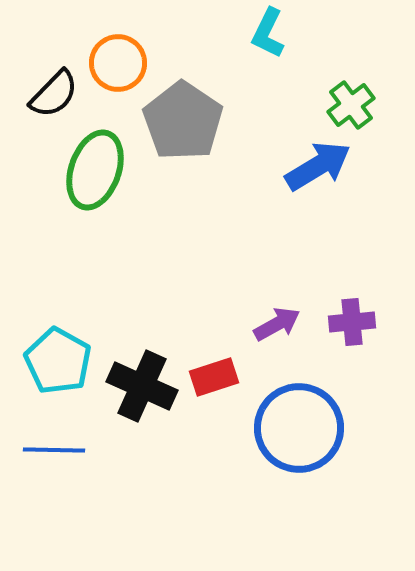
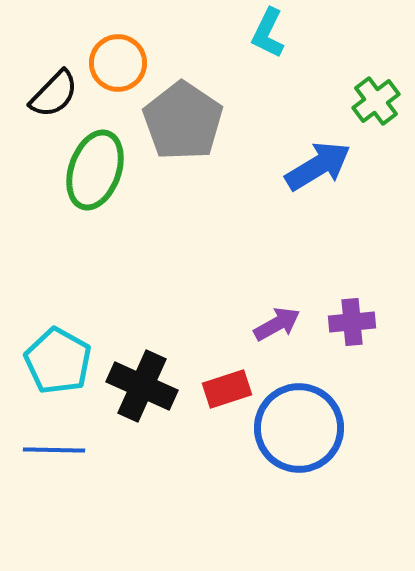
green cross: moved 25 px right, 4 px up
red rectangle: moved 13 px right, 12 px down
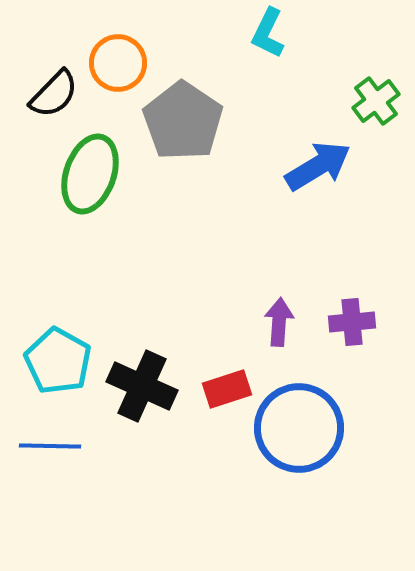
green ellipse: moved 5 px left, 4 px down
purple arrow: moved 2 px right, 2 px up; rotated 57 degrees counterclockwise
blue line: moved 4 px left, 4 px up
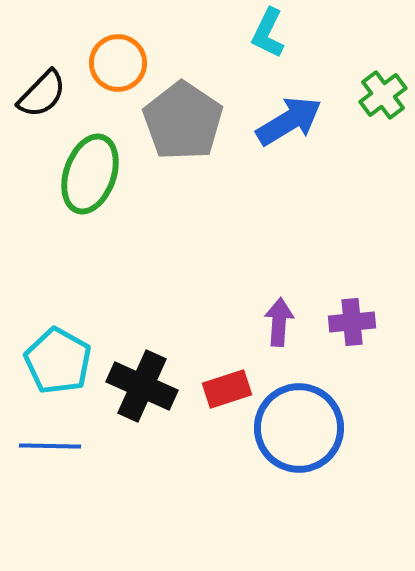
black semicircle: moved 12 px left
green cross: moved 7 px right, 6 px up
blue arrow: moved 29 px left, 45 px up
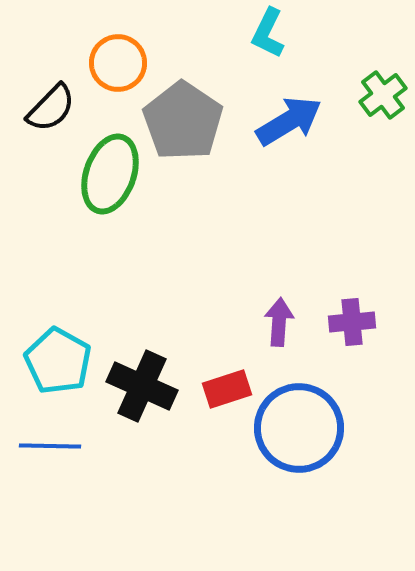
black semicircle: moved 9 px right, 14 px down
green ellipse: moved 20 px right
